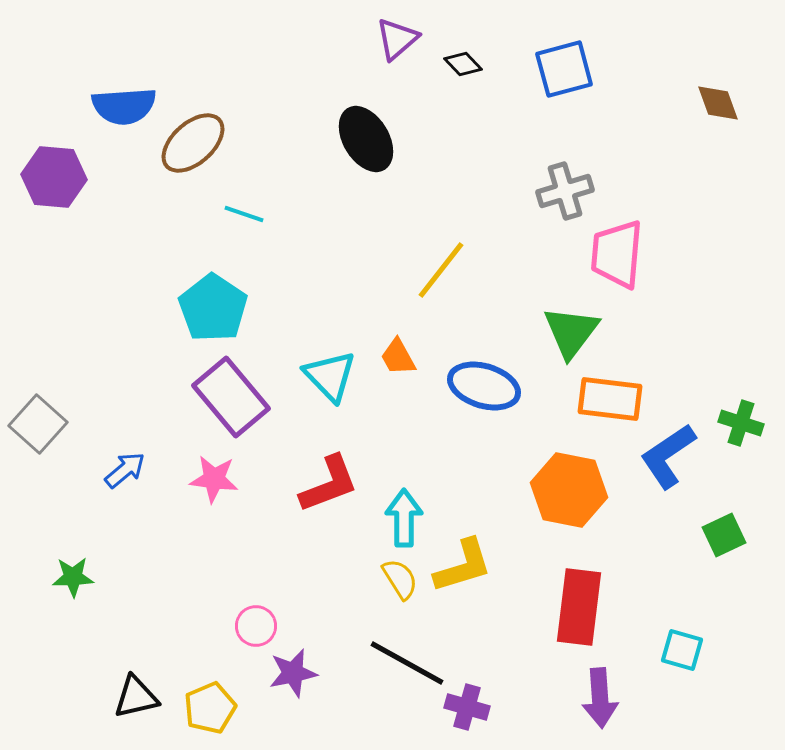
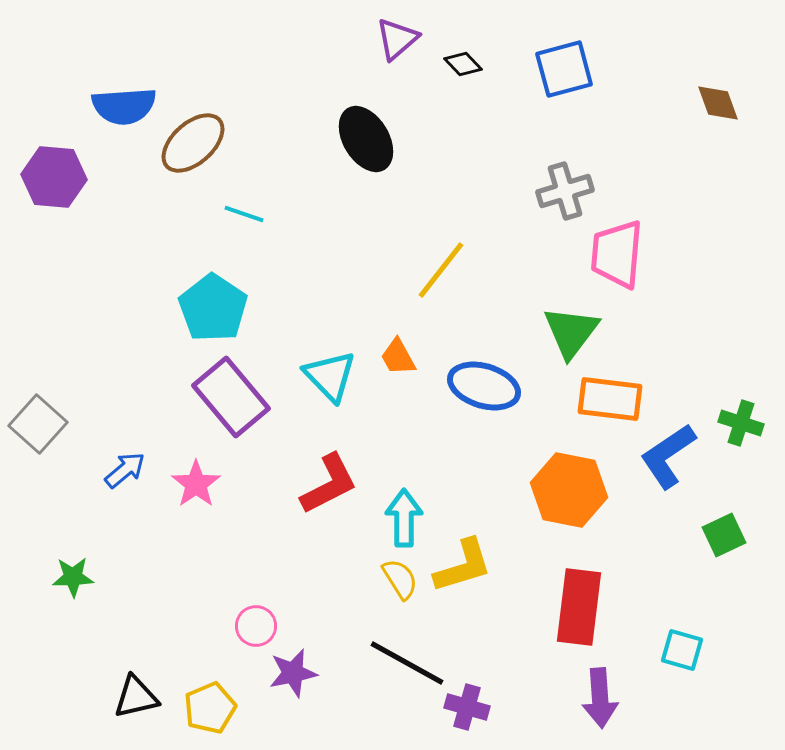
pink star: moved 18 px left, 5 px down; rotated 30 degrees clockwise
red L-shape: rotated 6 degrees counterclockwise
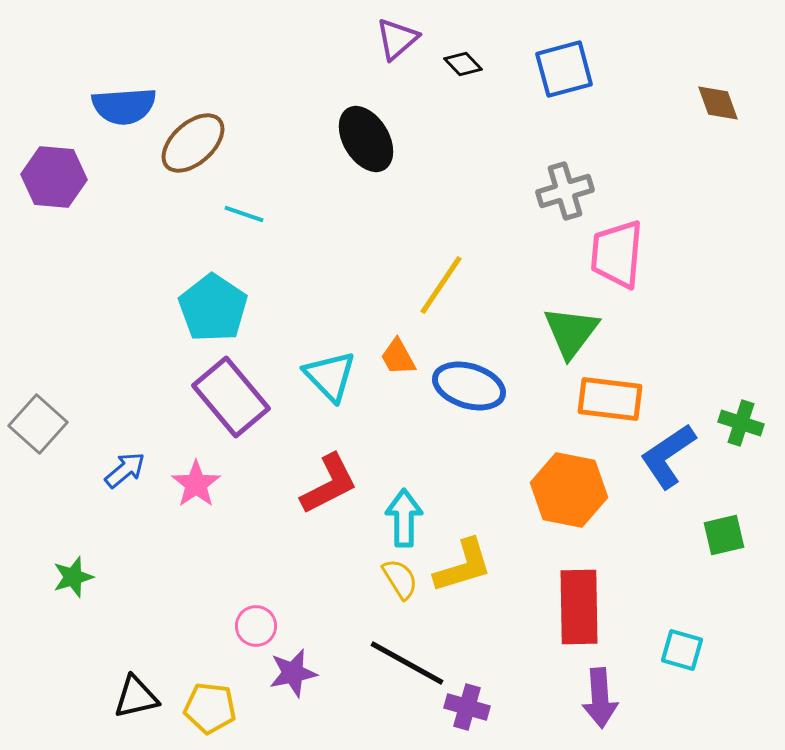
yellow line: moved 15 px down; rotated 4 degrees counterclockwise
blue ellipse: moved 15 px left
green square: rotated 12 degrees clockwise
green star: rotated 15 degrees counterclockwise
red rectangle: rotated 8 degrees counterclockwise
yellow pentagon: rotated 30 degrees clockwise
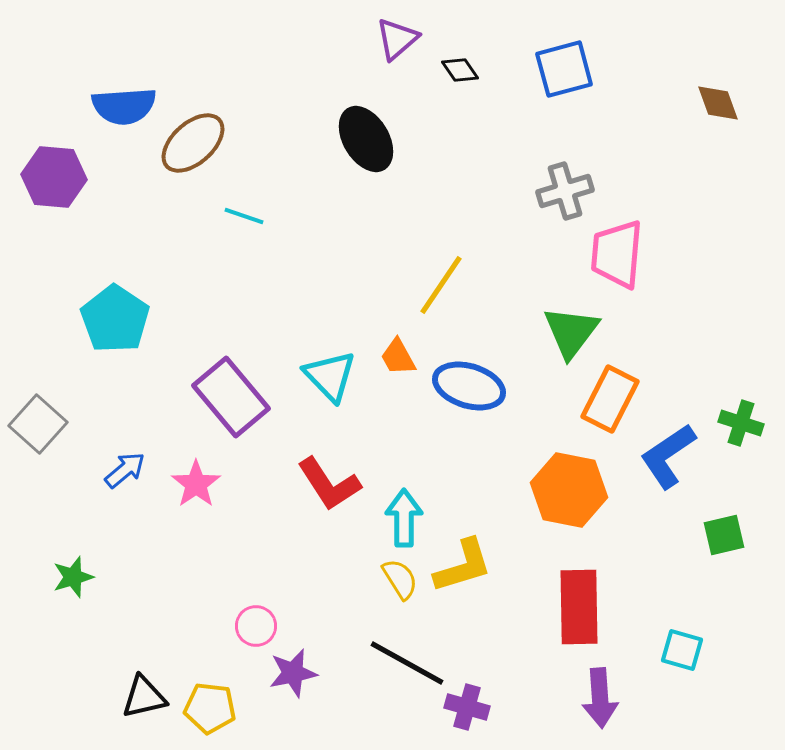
black diamond: moved 3 px left, 6 px down; rotated 9 degrees clockwise
cyan line: moved 2 px down
cyan pentagon: moved 98 px left, 11 px down
orange rectangle: rotated 70 degrees counterclockwise
red L-shape: rotated 84 degrees clockwise
black triangle: moved 8 px right
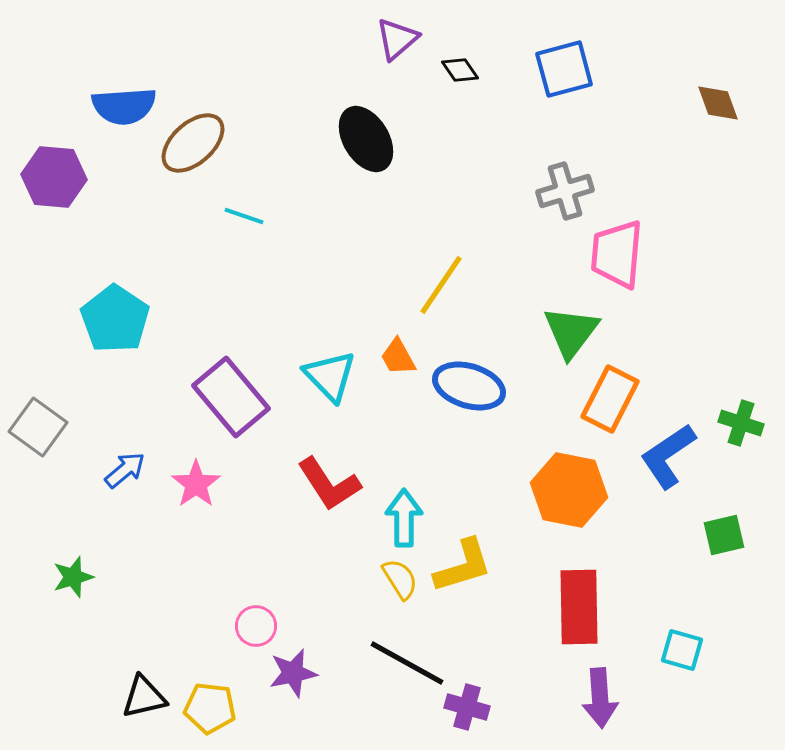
gray square: moved 3 px down; rotated 6 degrees counterclockwise
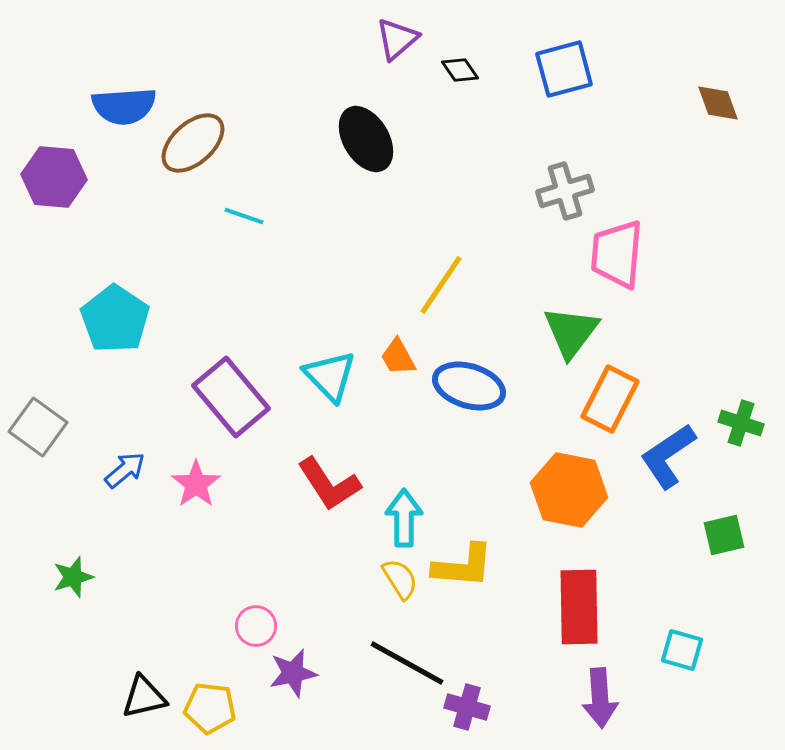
yellow L-shape: rotated 22 degrees clockwise
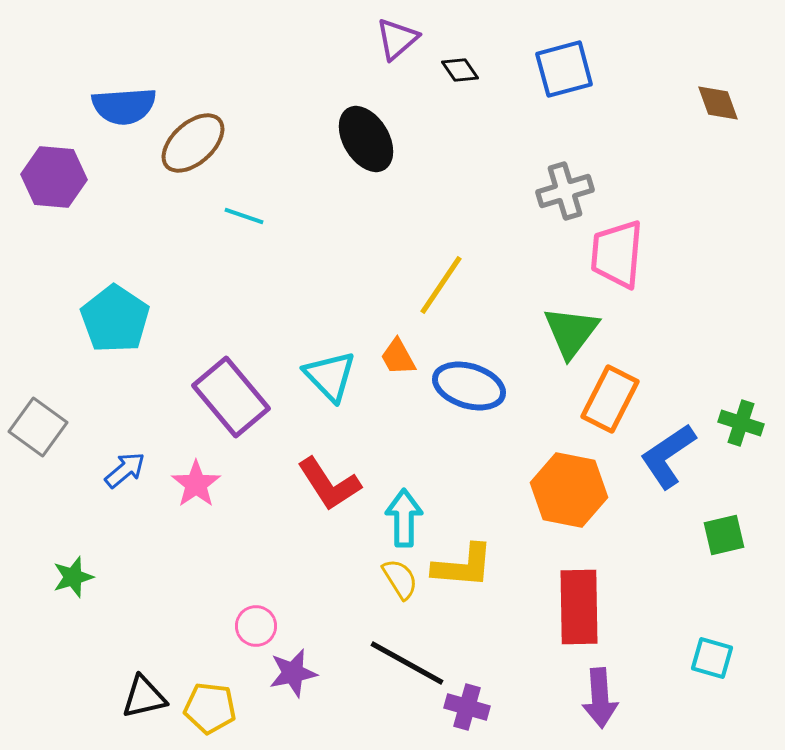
cyan square: moved 30 px right, 8 px down
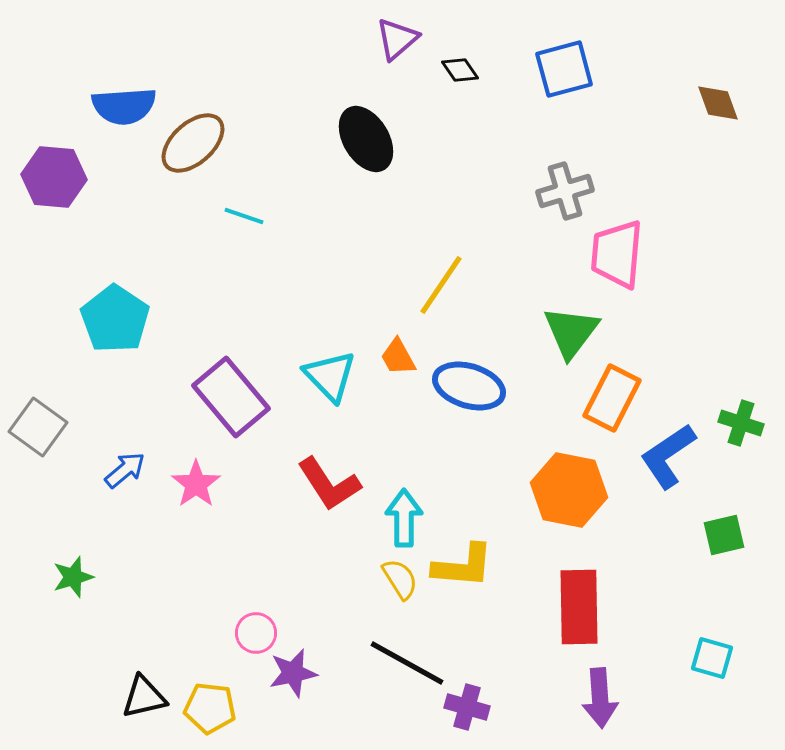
orange rectangle: moved 2 px right, 1 px up
pink circle: moved 7 px down
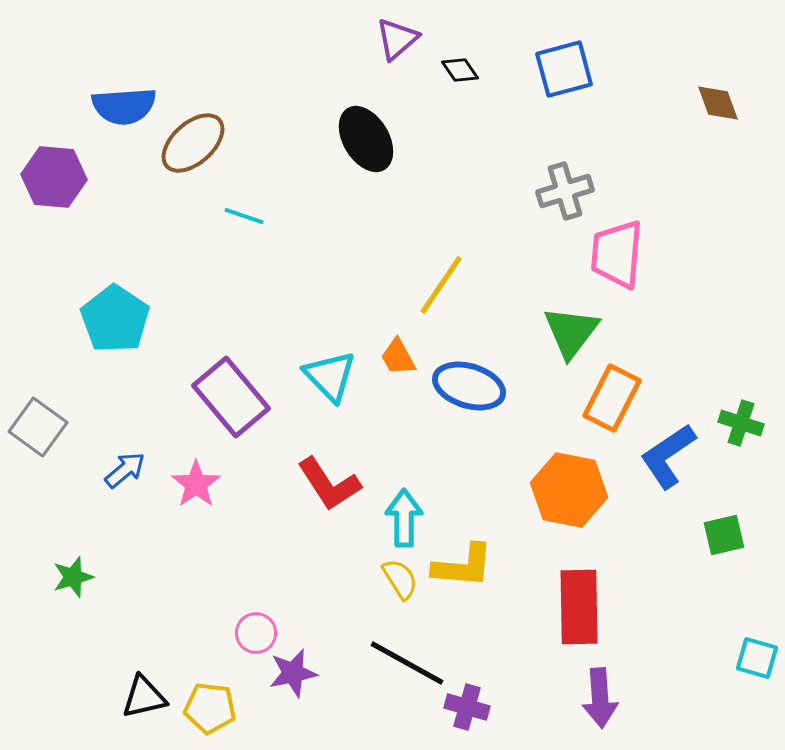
cyan square: moved 45 px right
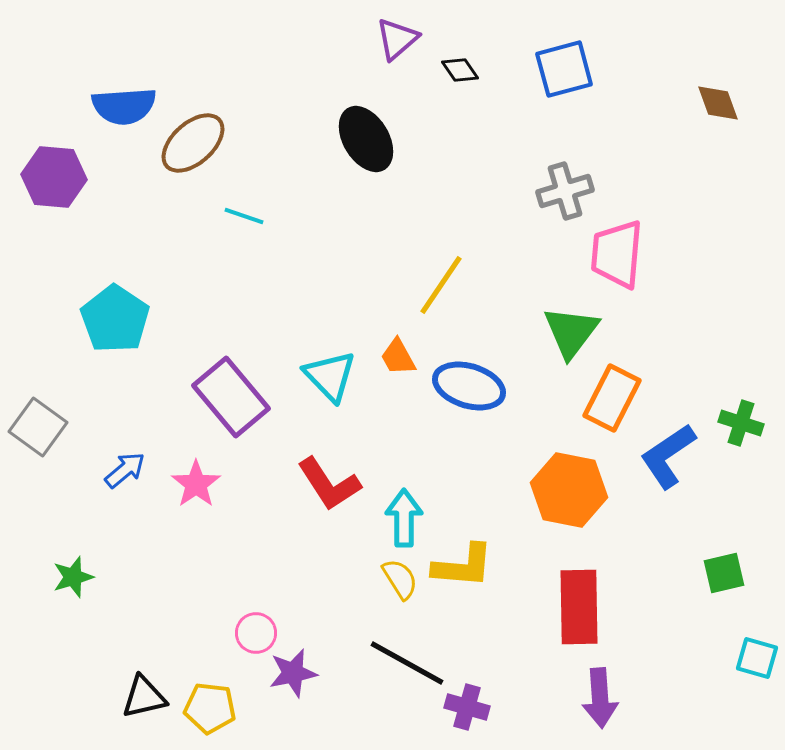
green square: moved 38 px down
